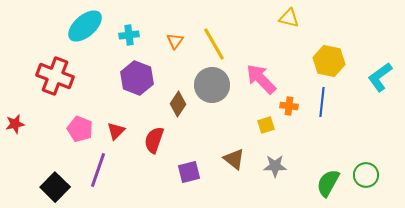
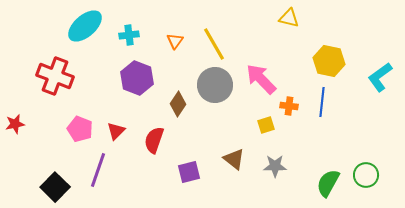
gray circle: moved 3 px right
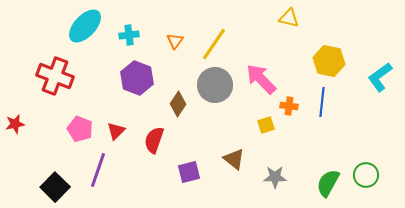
cyan ellipse: rotated 6 degrees counterclockwise
yellow line: rotated 64 degrees clockwise
gray star: moved 11 px down
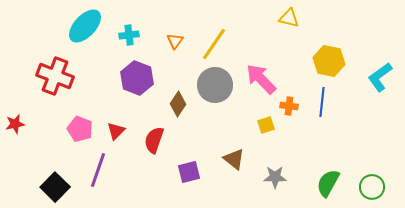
green circle: moved 6 px right, 12 px down
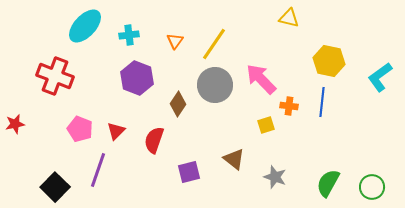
gray star: rotated 20 degrees clockwise
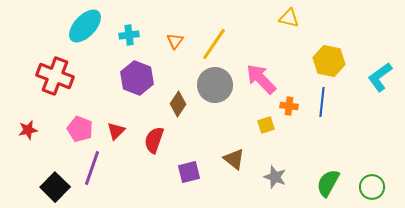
red star: moved 13 px right, 6 px down
purple line: moved 6 px left, 2 px up
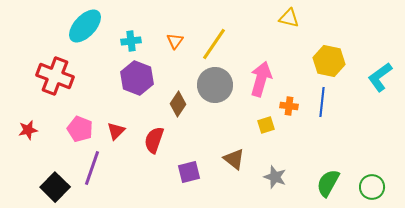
cyan cross: moved 2 px right, 6 px down
pink arrow: rotated 60 degrees clockwise
